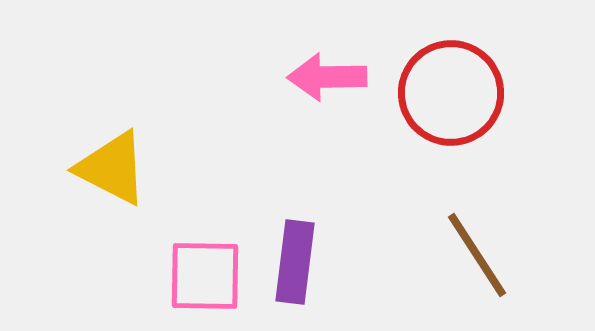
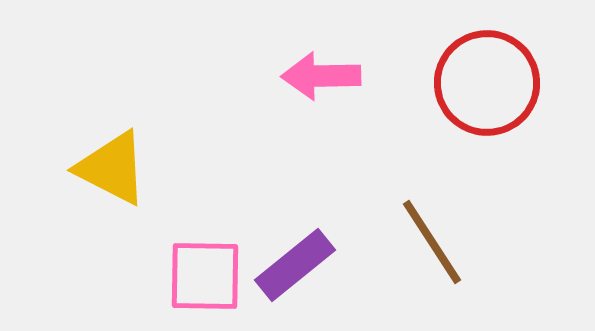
pink arrow: moved 6 px left, 1 px up
red circle: moved 36 px right, 10 px up
brown line: moved 45 px left, 13 px up
purple rectangle: moved 3 px down; rotated 44 degrees clockwise
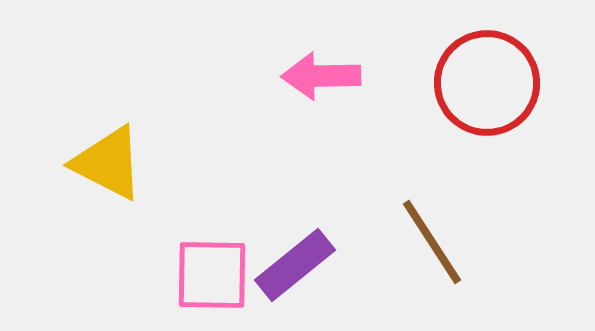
yellow triangle: moved 4 px left, 5 px up
pink square: moved 7 px right, 1 px up
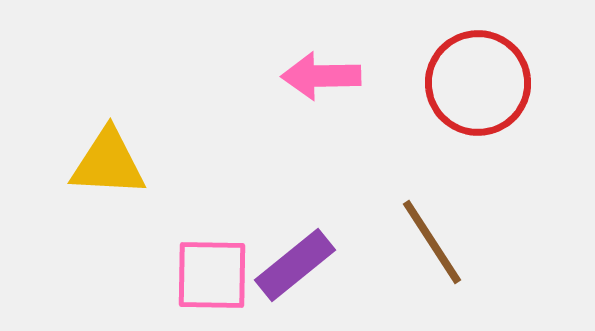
red circle: moved 9 px left
yellow triangle: rotated 24 degrees counterclockwise
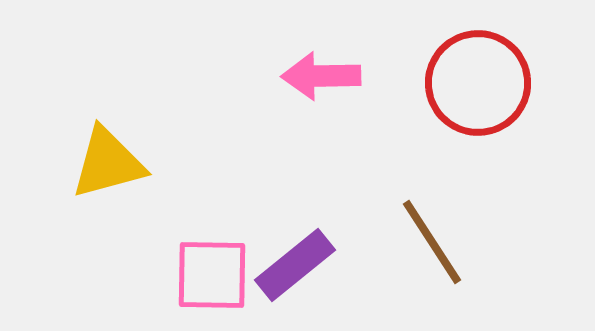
yellow triangle: rotated 18 degrees counterclockwise
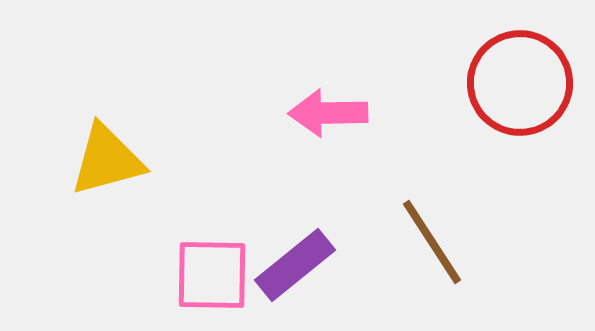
pink arrow: moved 7 px right, 37 px down
red circle: moved 42 px right
yellow triangle: moved 1 px left, 3 px up
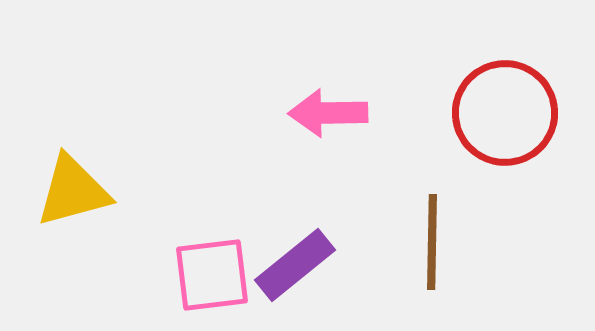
red circle: moved 15 px left, 30 px down
yellow triangle: moved 34 px left, 31 px down
brown line: rotated 34 degrees clockwise
pink square: rotated 8 degrees counterclockwise
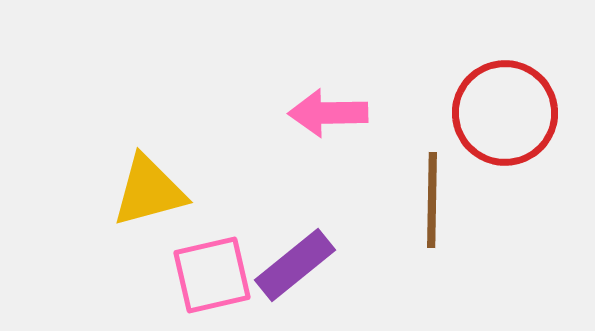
yellow triangle: moved 76 px right
brown line: moved 42 px up
pink square: rotated 6 degrees counterclockwise
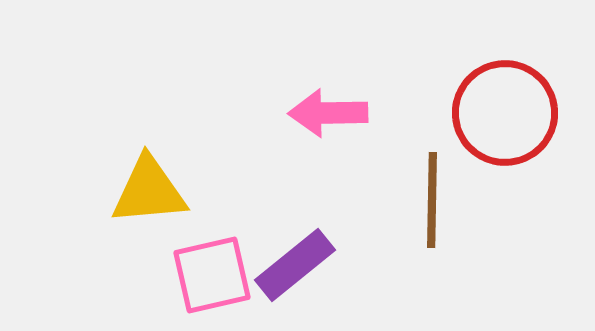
yellow triangle: rotated 10 degrees clockwise
